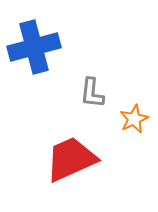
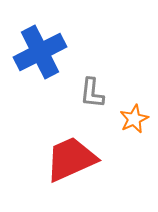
blue cross: moved 6 px right, 5 px down; rotated 12 degrees counterclockwise
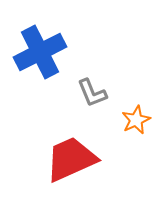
gray L-shape: rotated 28 degrees counterclockwise
orange star: moved 2 px right, 1 px down
